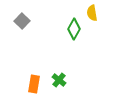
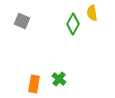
gray square: rotated 21 degrees counterclockwise
green diamond: moved 1 px left, 5 px up
green cross: moved 1 px up
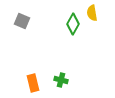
green cross: moved 2 px right, 1 px down; rotated 24 degrees counterclockwise
orange rectangle: moved 1 px left, 1 px up; rotated 24 degrees counterclockwise
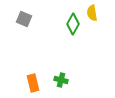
gray square: moved 2 px right, 2 px up
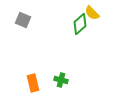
yellow semicircle: rotated 35 degrees counterclockwise
gray square: moved 1 px left, 1 px down
green diamond: moved 7 px right; rotated 20 degrees clockwise
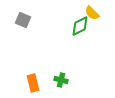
green diamond: moved 2 px down; rotated 15 degrees clockwise
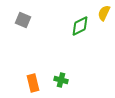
yellow semicircle: moved 12 px right; rotated 70 degrees clockwise
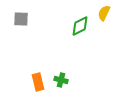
gray square: moved 2 px left, 1 px up; rotated 21 degrees counterclockwise
orange rectangle: moved 5 px right, 1 px up
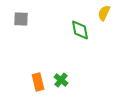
green diamond: moved 4 px down; rotated 75 degrees counterclockwise
green cross: rotated 24 degrees clockwise
